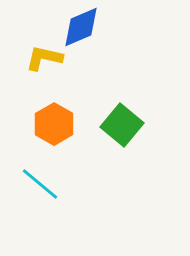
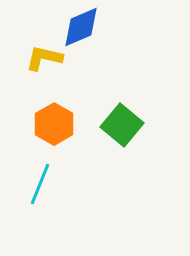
cyan line: rotated 72 degrees clockwise
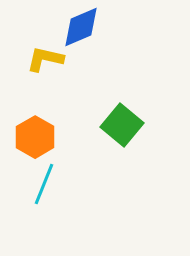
yellow L-shape: moved 1 px right, 1 px down
orange hexagon: moved 19 px left, 13 px down
cyan line: moved 4 px right
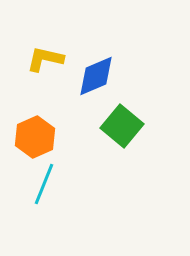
blue diamond: moved 15 px right, 49 px down
green square: moved 1 px down
orange hexagon: rotated 6 degrees clockwise
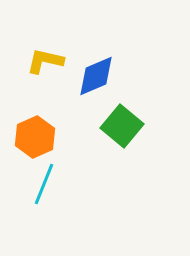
yellow L-shape: moved 2 px down
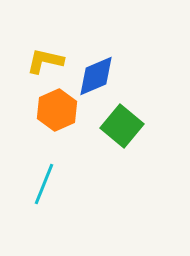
orange hexagon: moved 22 px right, 27 px up
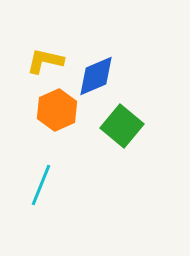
cyan line: moved 3 px left, 1 px down
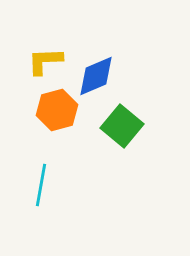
yellow L-shape: rotated 15 degrees counterclockwise
orange hexagon: rotated 9 degrees clockwise
cyan line: rotated 12 degrees counterclockwise
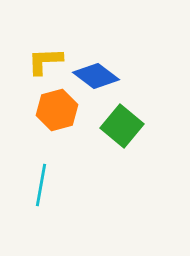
blue diamond: rotated 60 degrees clockwise
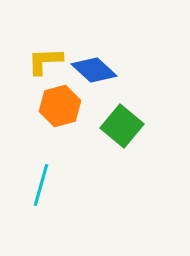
blue diamond: moved 2 px left, 6 px up; rotated 6 degrees clockwise
orange hexagon: moved 3 px right, 4 px up
cyan line: rotated 6 degrees clockwise
